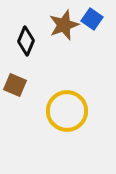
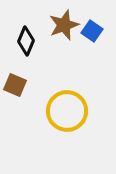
blue square: moved 12 px down
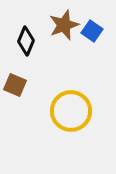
yellow circle: moved 4 px right
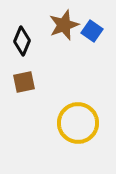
black diamond: moved 4 px left
brown square: moved 9 px right, 3 px up; rotated 35 degrees counterclockwise
yellow circle: moved 7 px right, 12 px down
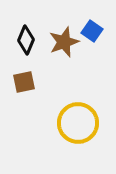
brown star: moved 17 px down
black diamond: moved 4 px right, 1 px up
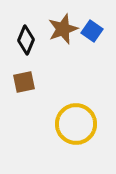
brown star: moved 1 px left, 13 px up
yellow circle: moved 2 px left, 1 px down
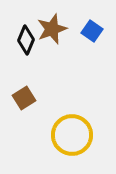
brown star: moved 11 px left
brown square: moved 16 px down; rotated 20 degrees counterclockwise
yellow circle: moved 4 px left, 11 px down
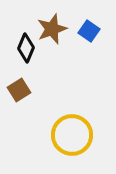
blue square: moved 3 px left
black diamond: moved 8 px down
brown square: moved 5 px left, 8 px up
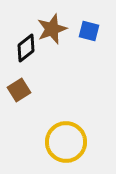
blue square: rotated 20 degrees counterclockwise
black diamond: rotated 28 degrees clockwise
yellow circle: moved 6 px left, 7 px down
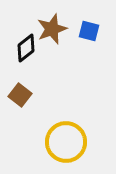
brown square: moved 1 px right, 5 px down; rotated 20 degrees counterclockwise
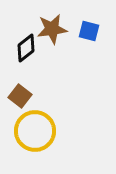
brown star: rotated 12 degrees clockwise
brown square: moved 1 px down
yellow circle: moved 31 px left, 11 px up
